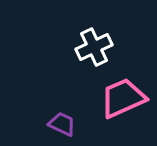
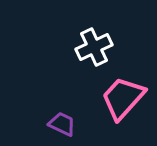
pink trapezoid: rotated 24 degrees counterclockwise
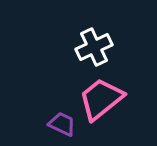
pink trapezoid: moved 22 px left, 1 px down; rotated 9 degrees clockwise
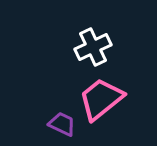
white cross: moved 1 px left
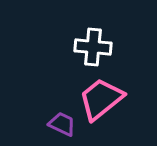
white cross: rotated 30 degrees clockwise
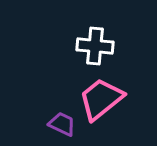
white cross: moved 2 px right, 1 px up
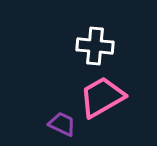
pink trapezoid: moved 1 px right, 2 px up; rotated 9 degrees clockwise
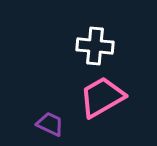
purple trapezoid: moved 12 px left
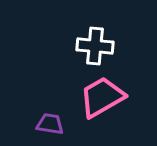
purple trapezoid: rotated 16 degrees counterclockwise
